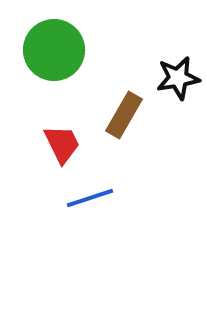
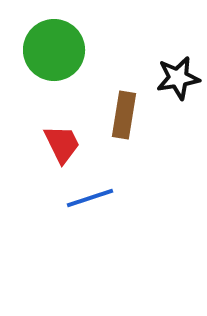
brown rectangle: rotated 21 degrees counterclockwise
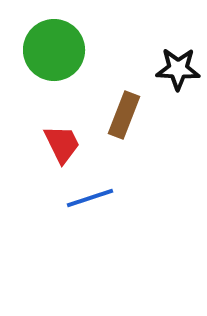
black star: moved 9 px up; rotated 12 degrees clockwise
brown rectangle: rotated 12 degrees clockwise
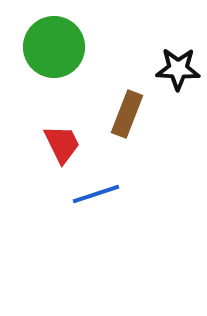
green circle: moved 3 px up
brown rectangle: moved 3 px right, 1 px up
blue line: moved 6 px right, 4 px up
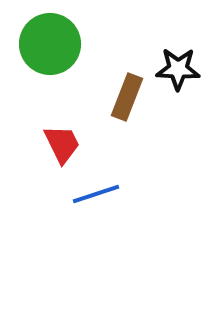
green circle: moved 4 px left, 3 px up
brown rectangle: moved 17 px up
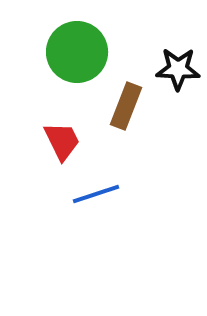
green circle: moved 27 px right, 8 px down
brown rectangle: moved 1 px left, 9 px down
red trapezoid: moved 3 px up
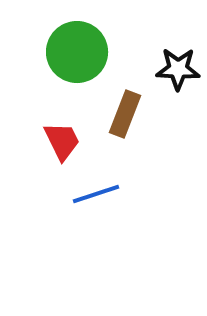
brown rectangle: moved 1 px left, 8 px down
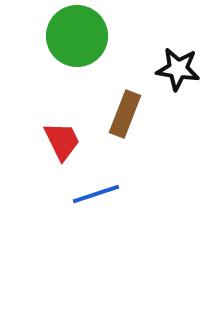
green circle: moved 16 px up
black star: rotated 6 degrees clockwise
